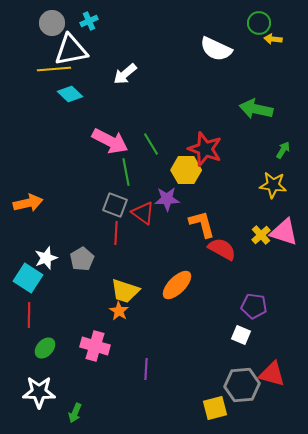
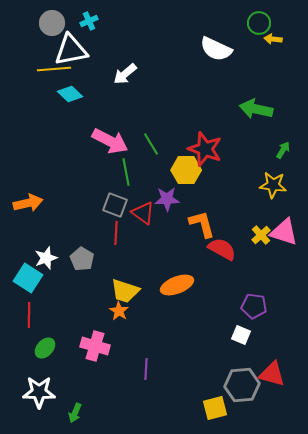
gray pentagon at (82, 259): rotated 10 degrees counterclockwise
orange ellipse at (177, 285): rotated 24 degrees clockwise
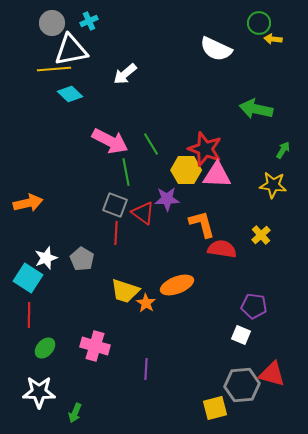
pink triangle at (284, 232): moved 67 px left, 57 px up; rotated 16 degrees counterclockwise
red semicircle at (222, 249): rotated 20 degrees counterclockwise
orange star at (119, 311): moved 27 px right, 8 px up
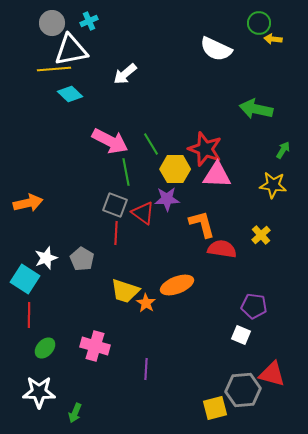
yellow hexagon at (186, 170): moved 11 px left, 1 px up
cyan square at (28, 278): moved 3 px left, 1 px down
gray hexagon at (242, 385): moved 1 px right, 5 px down
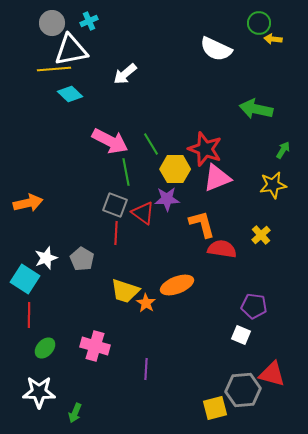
pink triangle at (217, 175): moved 3 px down; rotated 24 degrees counterclockwise
yellow star at (273, 185): rotated 16 degrees counterclockwise
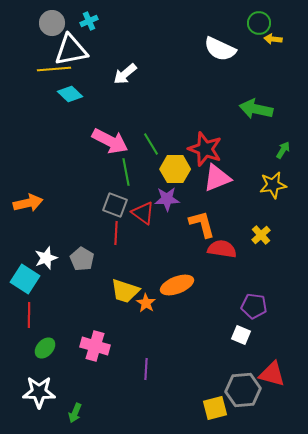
white semicircle at (216, 49): moved 4 px right
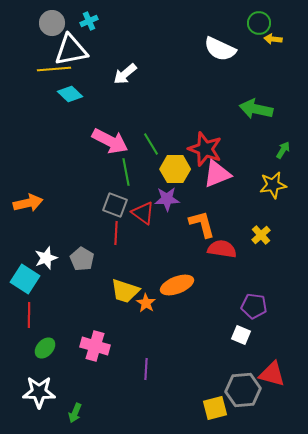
pink triangle at (217, 178): moved 4 px up
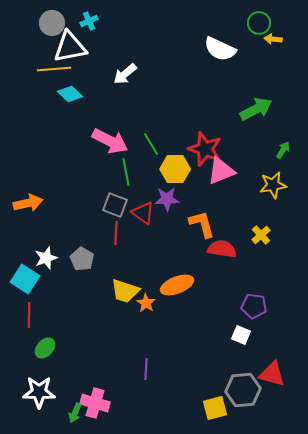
white triangle at (71, 50): moved 1 px left, 3 px up
green arrow at (256, 109): rotated 140 degrees clockwise
pink triangle at (217, 174): moved 4 px right, 3 px up
pink cross at (95, 346): moved 57 px down
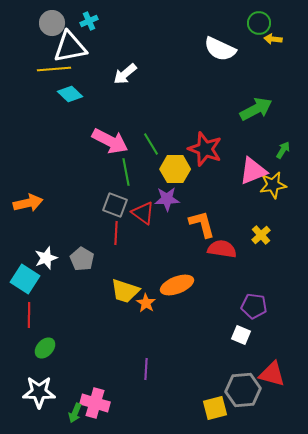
pink triangle at (221, 171): moved 32 px right
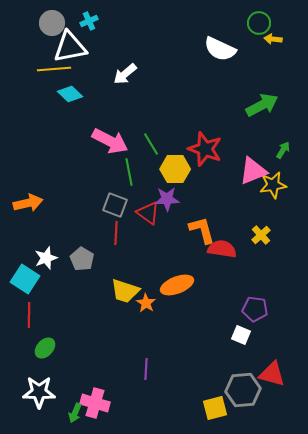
green arrow at (256, 109): moved 6 px right, 4 px up
green line at (126, 172): moved 3 px right
red triangle at (143, 213): moved 5 px right
orange L-shape at (202, 224): moved 6 px down
purple pentagon at (254, 306): moved 1 px right, 3 px down
